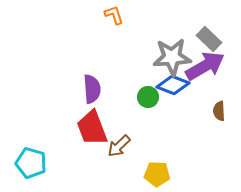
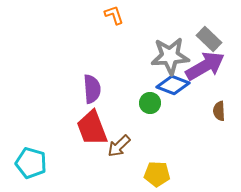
gray star: moved 2 px left, 1 px up
green circle: moved 2 px right, 6 px down
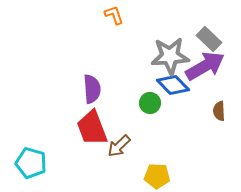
blue diamond: rotated 24 degrees clockwise
yellow pentagon: moved 2 px down
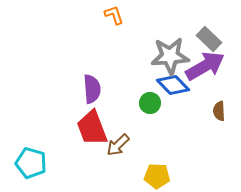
brown arrow: moved 1 px left, 1 px up
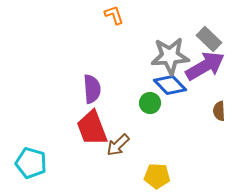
blue diamond: moved 3 px left
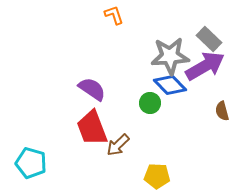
purple semicircle: rotated 52 degrees counterclockwise
brown semicircle: moved 3 px right; rotated 12 degrees counterclockwise
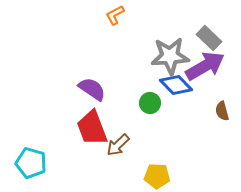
orange L-shape: moved 1 px right; rotated 100 degrees counterclockwise
gray rectangle: moved 1 px up
blue diamond: moved 6 px right
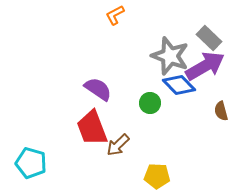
gray star: rotated 24 degrees clockwise
blue diamond: moved 3 px right
purple semicircle: moved 6 px right
brown semicircle: moved 1 px left
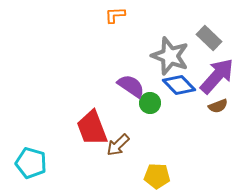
orange L-shape: rotated 25 degrees clockwise
purple arrow: moved 12 px right, 10 px down; rotated 18 degrees counterclockwise
purple semicircle: moved 33 px right, 3 px up
brown semicircle: moved 3 px left, 5 px up; rotated 96 degrees counterclockwise
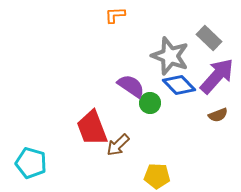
brown semicircle: moved 9 px down
